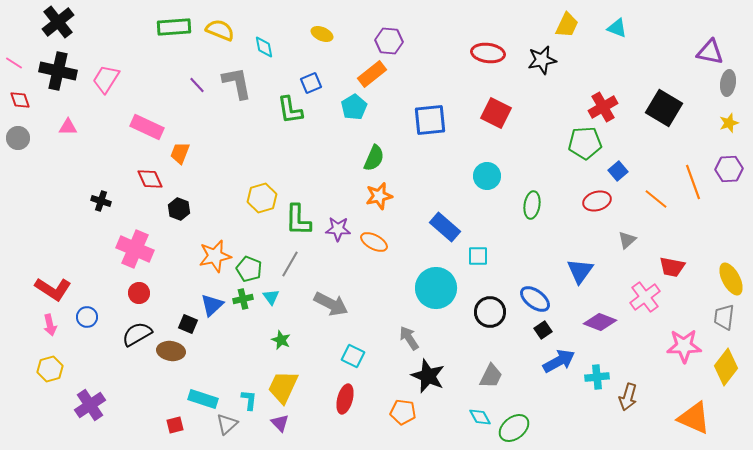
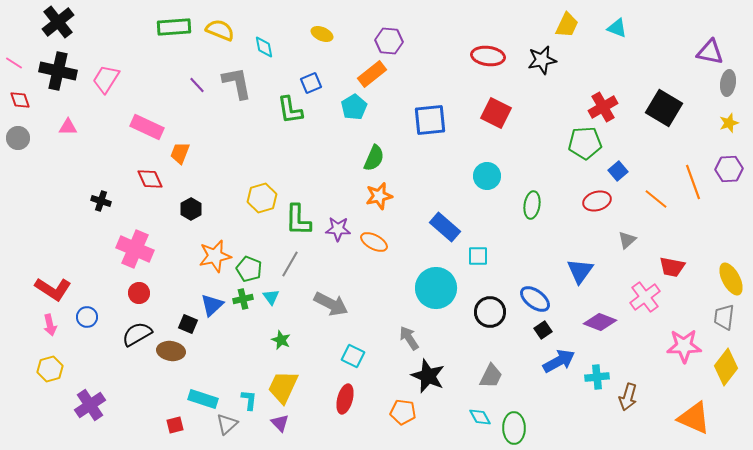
red ellipse at (488, 53): moved 3 px down
black hexagon at (179, 209): moved 12 px right; rotated 10 degrees clockwise
green ellipse at (514, 428): rotated 52 degrees counterclockwise
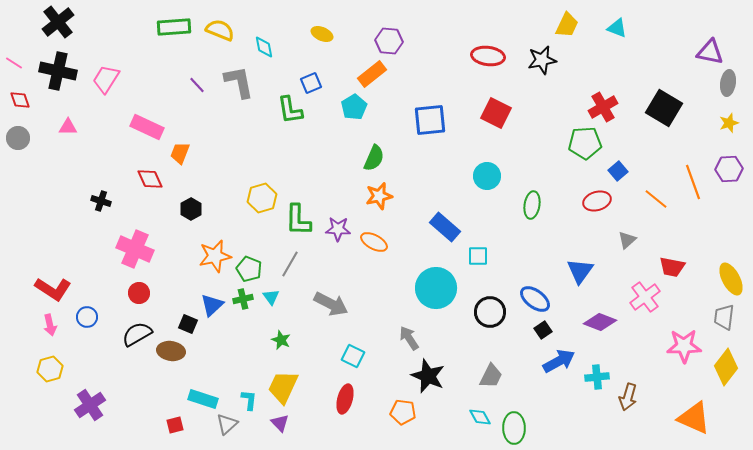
gray L-shape at (237, 83): moved 2 px right, 1 px up
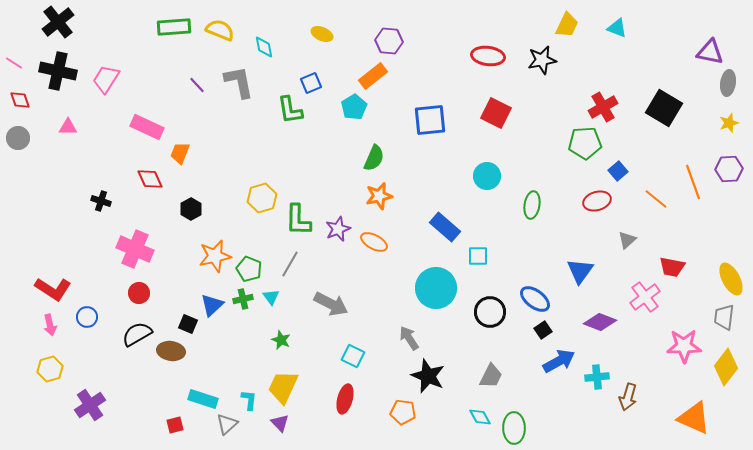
orange rectangle at (372, 74): moved 1 px right, 2 px down
purple star at (338, 229): rotated 25 degrees counterclockwise
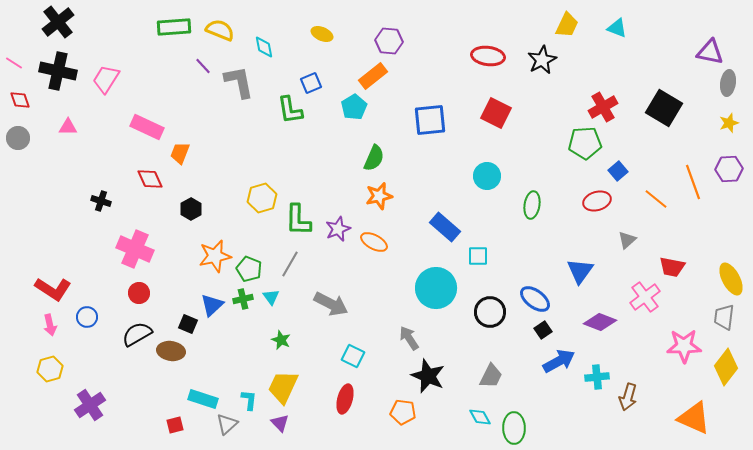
black star at (542, 60): rotated 16 degrees counterclockwise
purple line at (197, 85): moved 6 px right, 19 px up
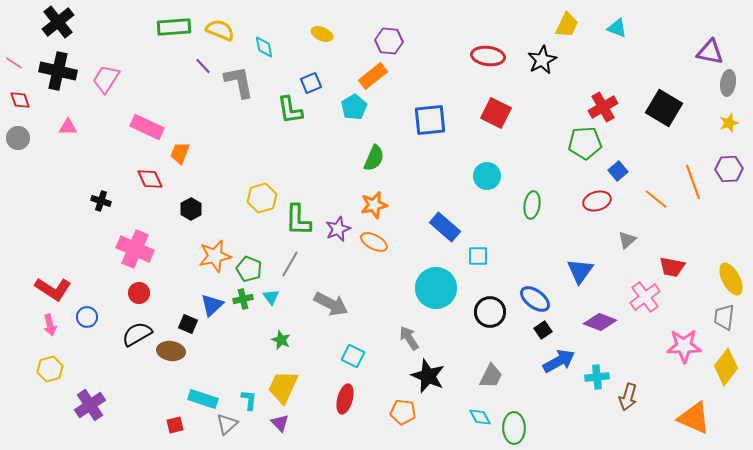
orange star at (379, 196): moved 5 px left, 9 px down
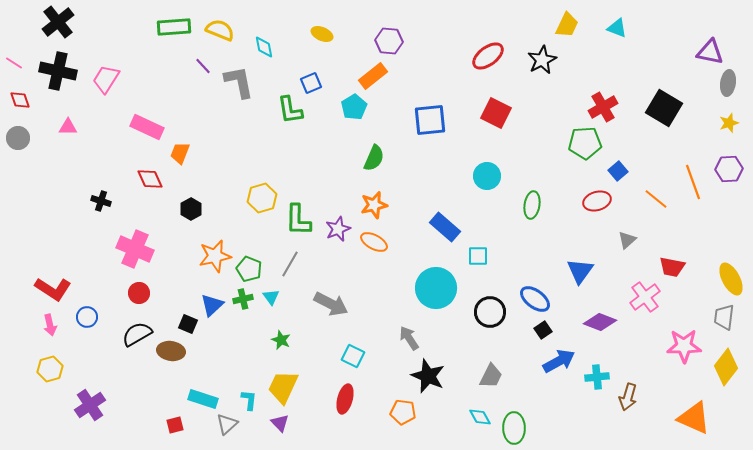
red ellipse at (488, 56): rotated 44 degrees counterclockwise
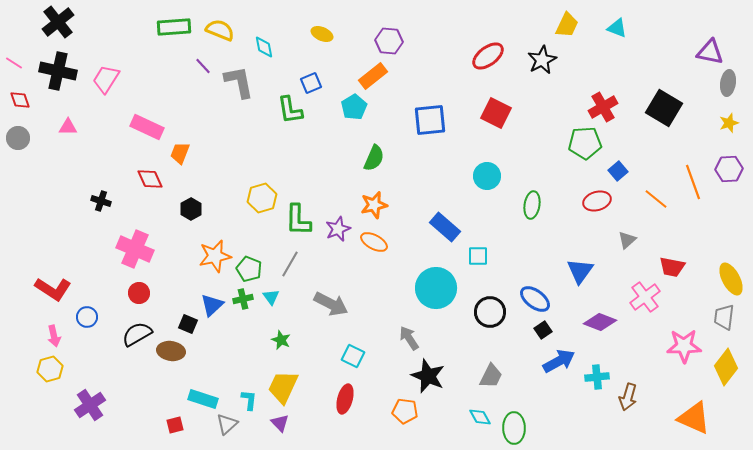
pink arrow at (50, 325): moved 4 px right, 11 px down
orange pentagon at (403, 412): moved 2 px right, 1 px up
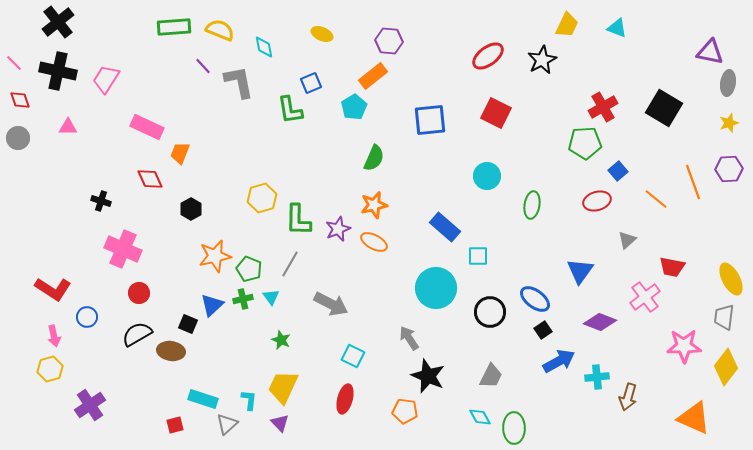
pink line at (14, 63): rotated 12 degrees clockwise
pink cross at (135, 249): moved 12 px left
